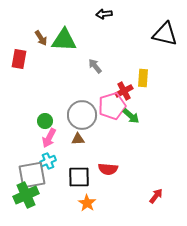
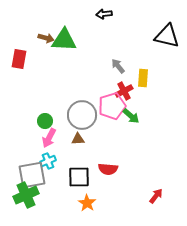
black triangle: moved 2 px right, 2 px down
brown arrow: moved 5 px right; rotated 42 degrees counterclockwise
gray arrow: moved 23 px right
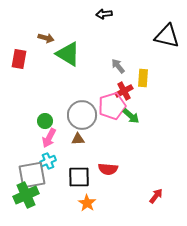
green triangle: moved 4 px right, 14 px down; rotated 28 degrees clockwise
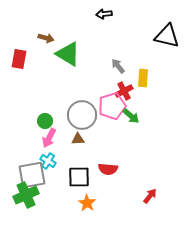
cyan cross: rotated 35 degrees counterclockwise
red arrow: moved 6 px left
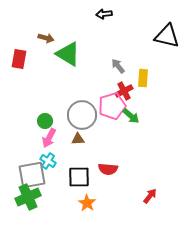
green cross: moved 2 px right, 2 px down
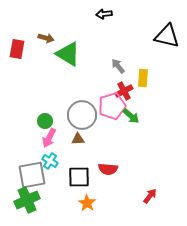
red rectangle: moved 2 px left, 10 px up
cyan cross: moved 2 px right
green cross: moved 1 px left, 3 px down
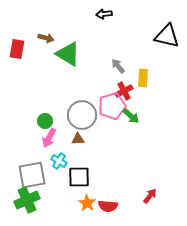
cyan cross: moved 9 px right
red semicircle: moved 37 px down
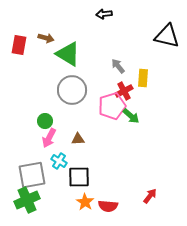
red rectangle: moved 2 px right, 4 px up
gray circle: moved 10 px left, 25 px up
orange star: moved 2 px left, 1 px up
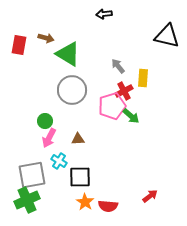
black square: moved 1 px right
red arrow: rotated 14 degrees clockwise
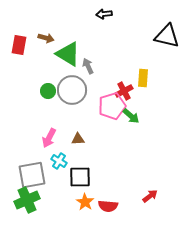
gray arrow: moved 30 px left; rotated 14 degrees clockwise
green circle: moved 3 px right, 30 px up
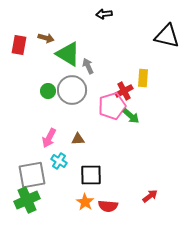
black square: moved 11 px right, 2 px up
